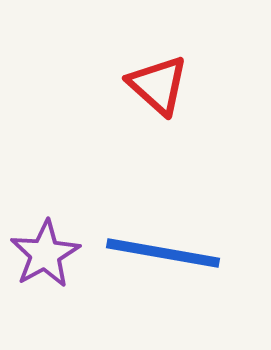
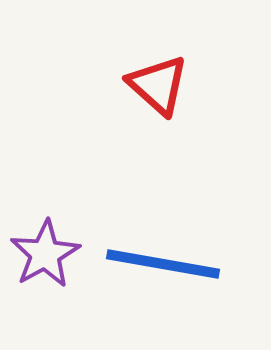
blue line: moved 11 px down
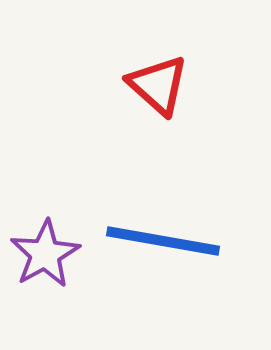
blue line: moved 23 px up
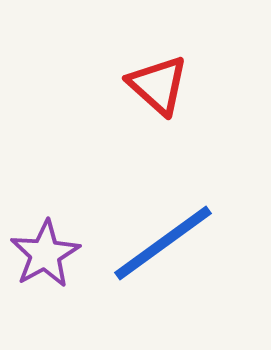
blue line: moved 2 px down; rotated 46 degrees counterclockwise
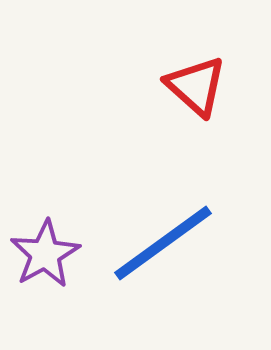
red triangle: moved 38 px right, 1 px down
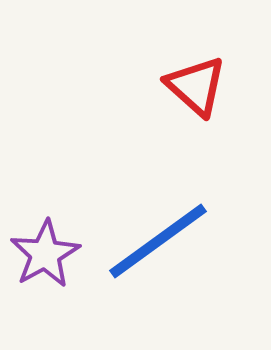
blue line: moved 5 px left, 2 px up
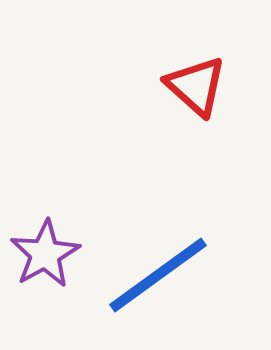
blue line: moved 34 px down
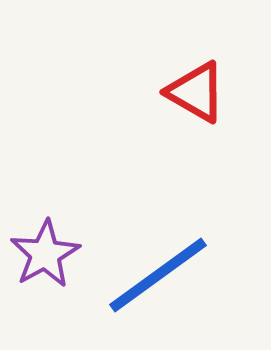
red triangle: moved 6 px down; rotated 12 degrees counterclockwise
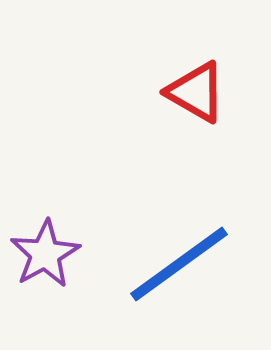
blue line: moved 21 px right, 11 px up
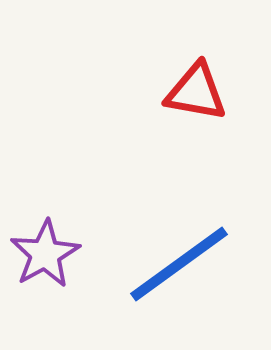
red triangle: rotated 20 degrees counterclockwise
